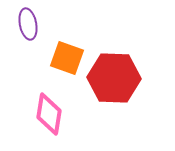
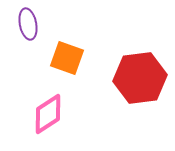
red hexagon: moved 26 px right; rotated 9 degrees counterclockwise
pink diamond: moved 1 px left; rotated 48 degrees clockwise
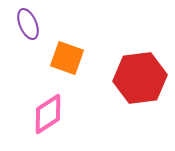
purple ellipse: rotated 12 degrees counterclockwise
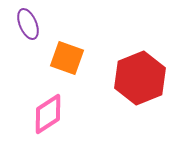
red hexagon: rotated 15 degrees counterclockwise
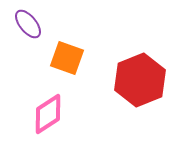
purple ellipse: rotated 16 degrees counterclockwise
red hexagon: moved 2 px down
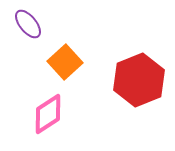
orange square: moved 2 px left, 4 px down; rotated 28 degrees clockwise
red hexagon: moved 1 px left
